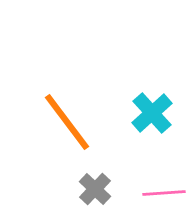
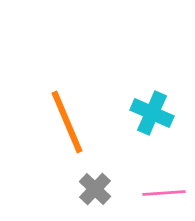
cyan cross: rotated 24 degrees counterclockwise
orange line: rotated 14 degrees clockwise
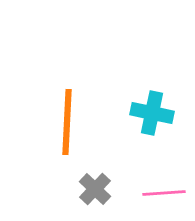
cyan cross: rotated 12 degrees counterclockwise
orange line: rotated 26 degrees clockwise
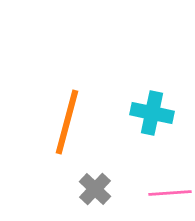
orange line: rotated 12 degrees clockwise
pink line: moved 6 px right
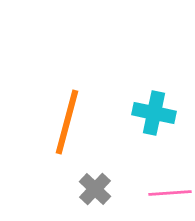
cyan cross: moved 2 px right
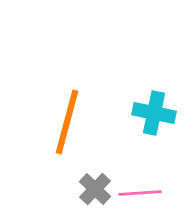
pink line: moved 30 px left
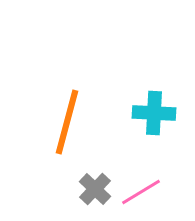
cyan cross: rotated 9 degrees counterclockwise
pink line: moved 1 px right, 1 px up; rotated 27 degrees counterclockwise
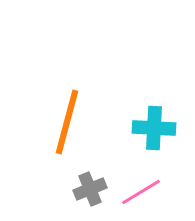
cyan cross: moved 15 px down
gray cross: moved 5 px left; rotated 24 degrees clockwise
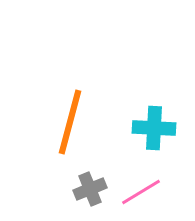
orange line: moved 3 px right
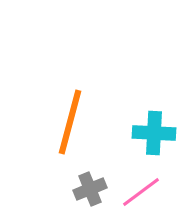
cyan cross: moved 5 px down
pink line: rotated 6 degrees counterclockwise
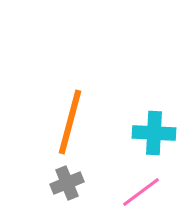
gray cross: moved 23 px left, 6 px up
